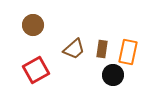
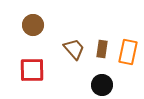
brown trapezoid: rotated 90 degrees counterclockwise
red square: moved 4 px left; rotated 28 degrees clockwise
black circle: moved 11 px left, 10 px down
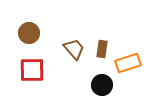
brown circle: moved 4 px left, 8 px down
orange rectangle: moved 11 px down; rotated 60 degrees clockwise
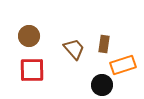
brown circle: moved 3 px down
brown rectangle: moved 2 px right, 5 px up
orange rectangle: moved 5 px left, 2 px down
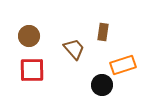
brown rectangle: moved 1 px left, 12 px up
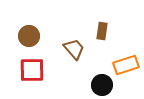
brown rectangle: moved 1 px left, 1 px up
orange rectangle: moved 3 px right
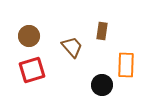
brown trapezoid: moved 2 px left, 2 px up
orange rectangle: rotated 70 degrees counterclockwise
red square: rotated 16 degrees counterclockwise
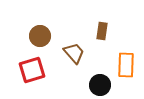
brown circle: moved 11 px right
brown trapezoid: moved 2 px right, 6 px down
black circle: moved 2 px left
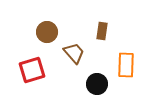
brown circle: moved 7 px right, 4 px up
black circle: moved 3 px left, 1 px up
